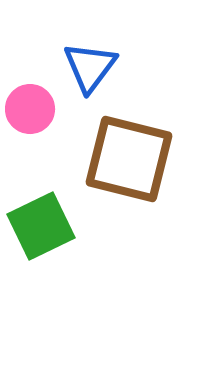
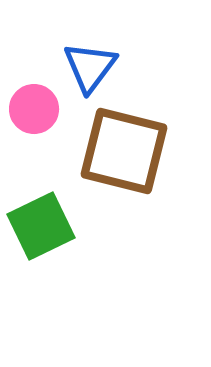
pink circle: moved 4 px right
brown square: moved 5 px left, 8 px up
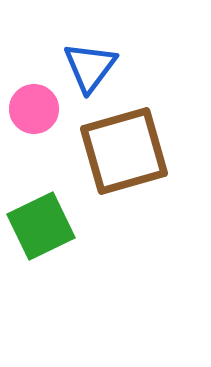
brown square: rotated 30 degrees counterclockwise
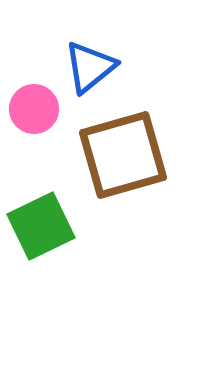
blue triangle: rotated 14 degrees clockwise
brown square: moved 1 px left, 4 px down
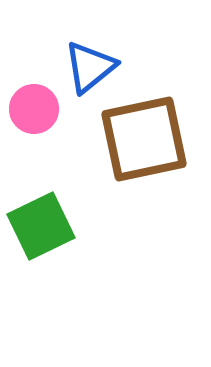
brown square: moved 21 px right, 16 px up; rotated 4 degrees clockwise
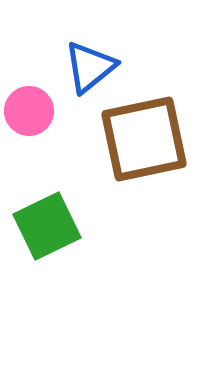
pink circle: moved 5 px left, 2 px down
green square: moved 6 px right
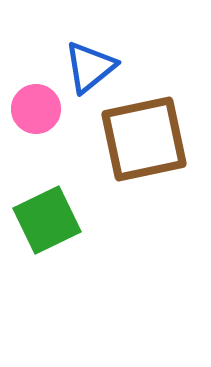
pink circle: moved 7 px right, 2 px up
green square: moved 6 px up
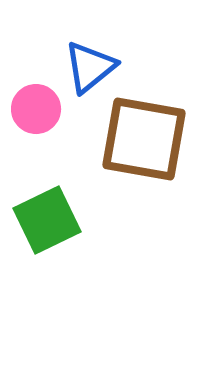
brown square: rotated 22 degrees clockwise
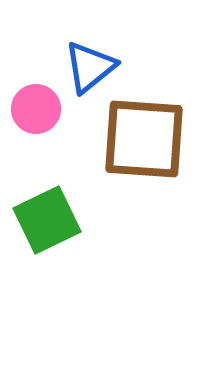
brown square: rotated 6 degrees counterclockwise
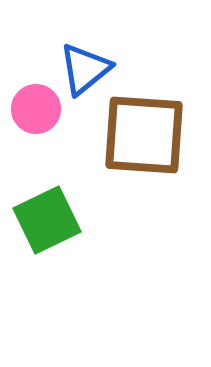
blue triangle: moved 5 px left, 2 px down
brown square: moved 4 px up
